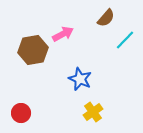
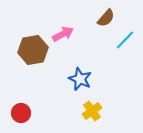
yellow cross: moved 1 px left, 1 px up
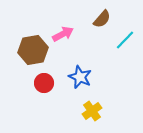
brown semicircle: moved 4 px left, 1 px down
blue star: moved 2 px up
red circle: moved 23 px right, 30 px up
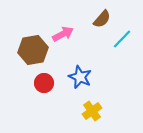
cyan line: moved 3 px left, 1 px up
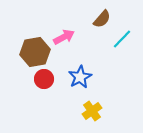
pink arrow: moved 1 px right, 3 px down
brown hexagon: moved 2 px right, 2 px down
blue star: rotated 20 degrees clockwise
red circle: moved 4 px up
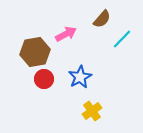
pink arrow: moved 2 px right, 3 px up
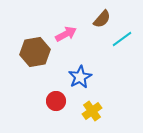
cyan line: rotated 10 degrees clockwise
red circle: moved 12 px right, 22 px down
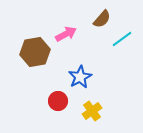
red circle: moved 2 px right
